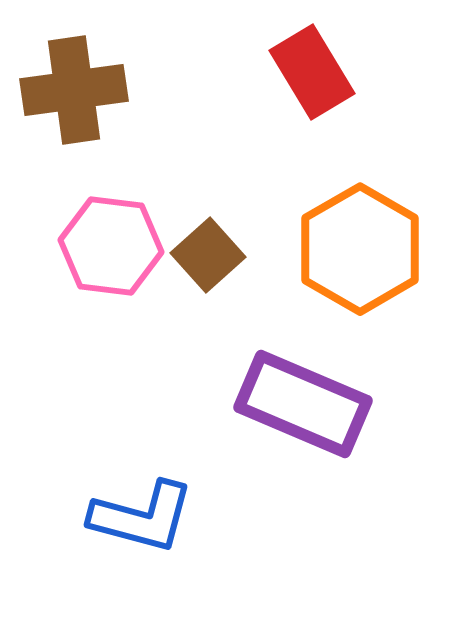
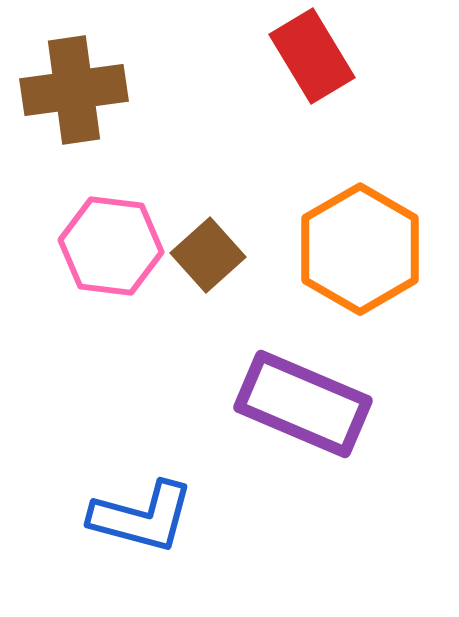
red rectangle: moved 16 px up
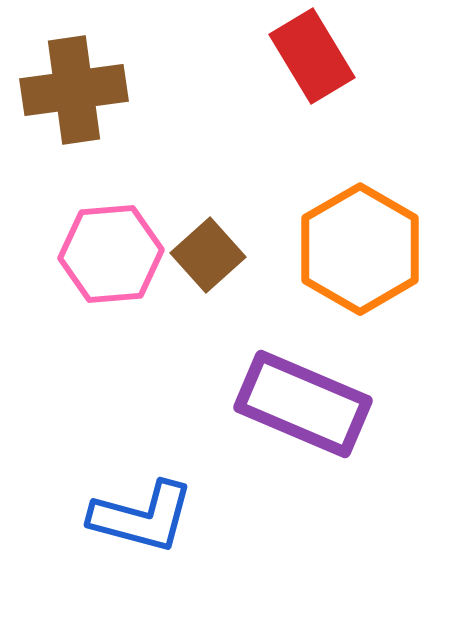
pink hexagon: moved 8 px down; rotated 12 degrees counterclockwise
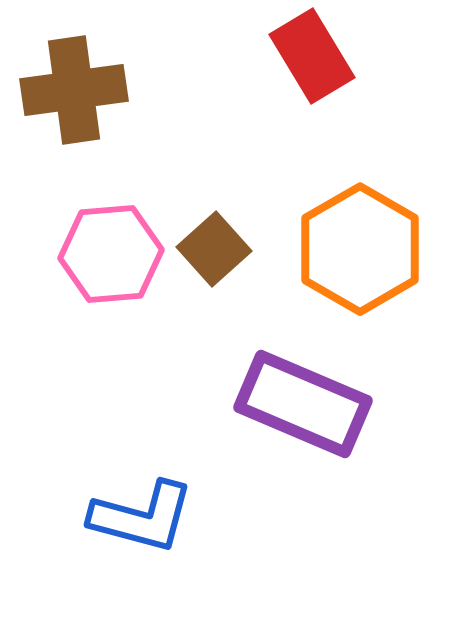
brown square: moved 6 px right, 6 px up
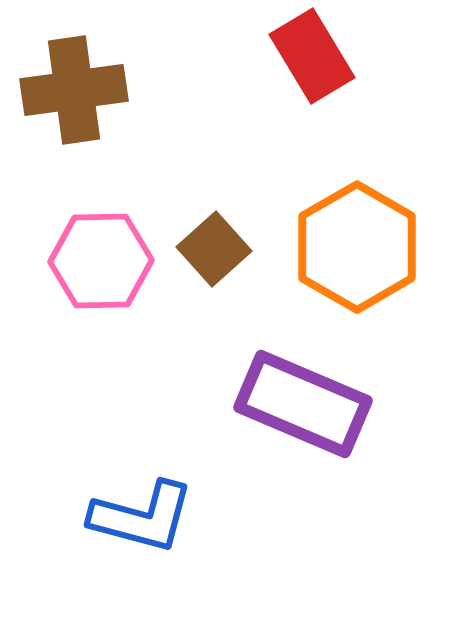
orange hexagon: moved 3 px left, 2 px up
pink hexagon: moved 10 px left, 7 px down; rotated 4 degrees clockwise
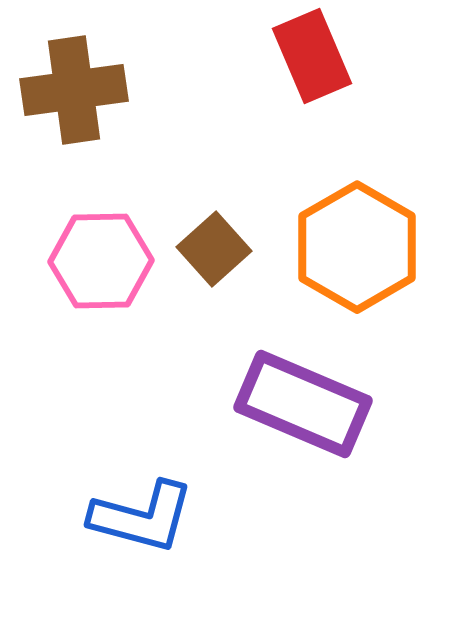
red rectangle: rotated 8 degrees clockwise
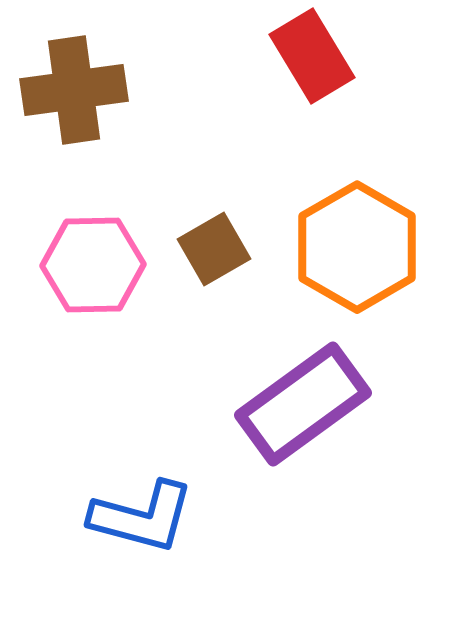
red rectangle: rotated 8 degrees counterclockwise
brown square: rotated 12 degrees clockwise
pink hexagon: moved 8 px left, 4 px down
purple rectangle: rotated 59 degrees counterclockwise
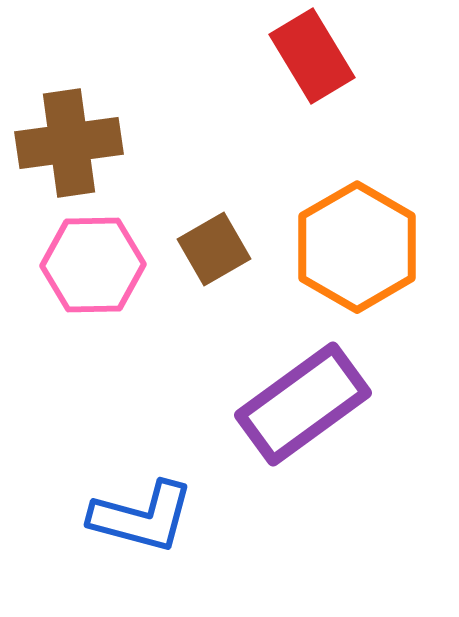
brown cross: moved 5 px left, 53 px down
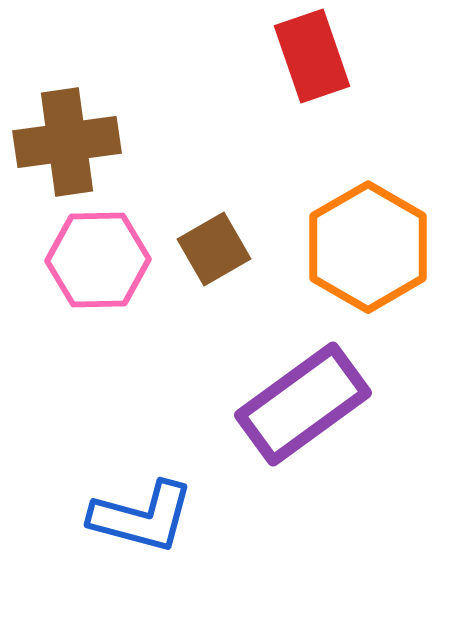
red rectangle: rotated 12 degrees clockwise
brown cross: moved 2 px left, 1 px up
orange hexagon: moved 11 px right
pink hexagon: moved 5 px right, 5 px up
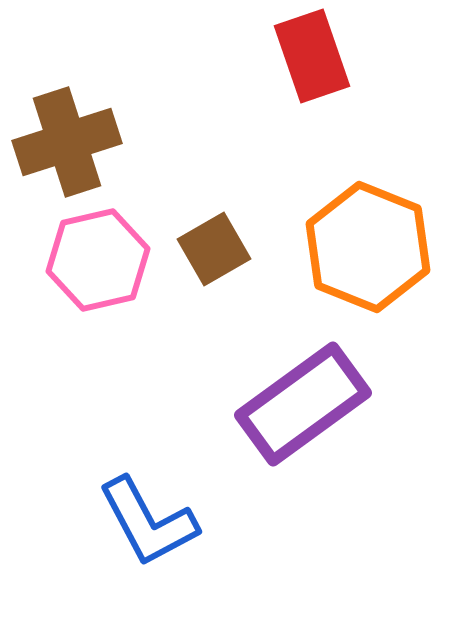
brown cross: rotated 10 degrees counterclockwise
orange hexagon: rotated 8 degrees counterclockwise
pink hexagon: rotated 12 degrees counterclockwise
blue L-shape: moved 6 px right, 5 px down; rotated 47 degrees clockwise
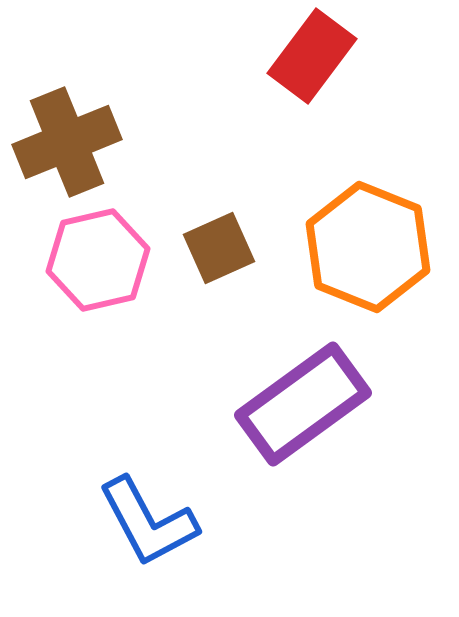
red rectangle: rotated 56 degrees clockwise
brown cross: rotated 4 degrees counterclockwise
brown square: moved 5 px right, 1 px up; rotated 6 degrees clockwise
